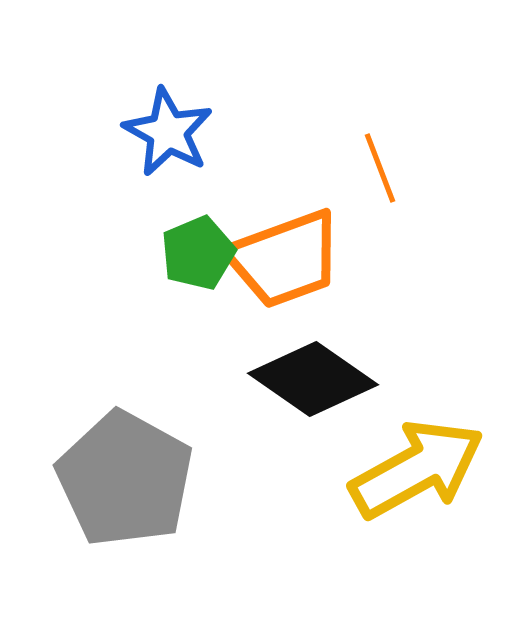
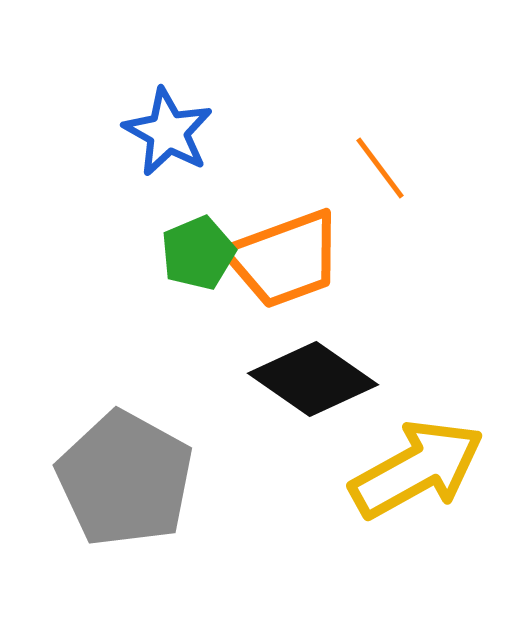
orange line: rotated 16 degrees counterclockwise
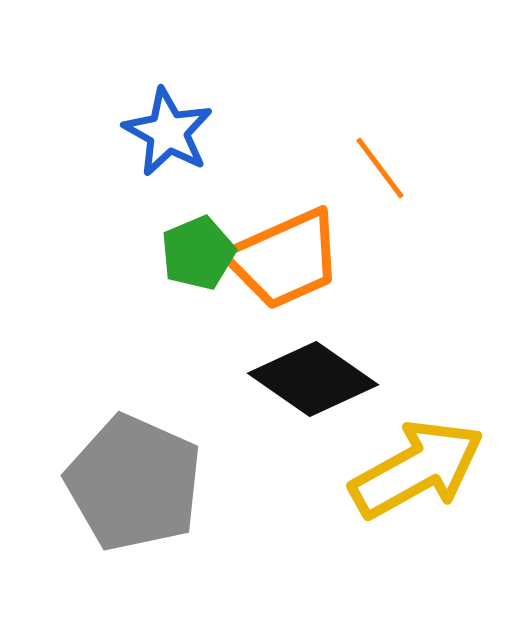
orange trapezoid: rotated 4 degrees counterclockwise
gray pentagon: moved 9 px right, 4 px down; rotated 5 degrees counterclockwise
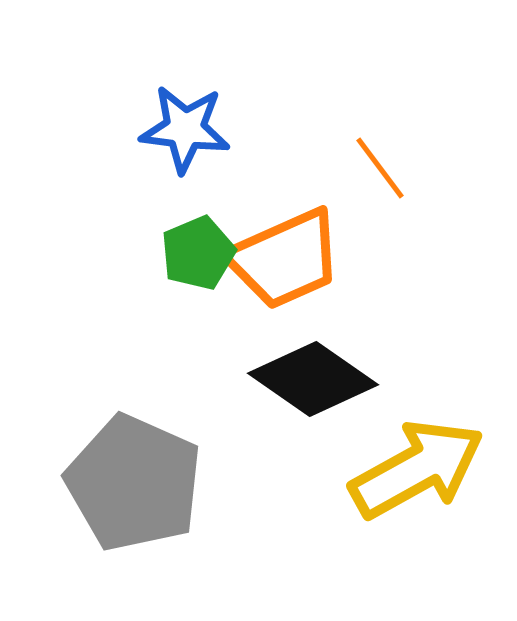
blue star: moved 17 px right, 3 px up; rotated 22 degrees counterclockwise
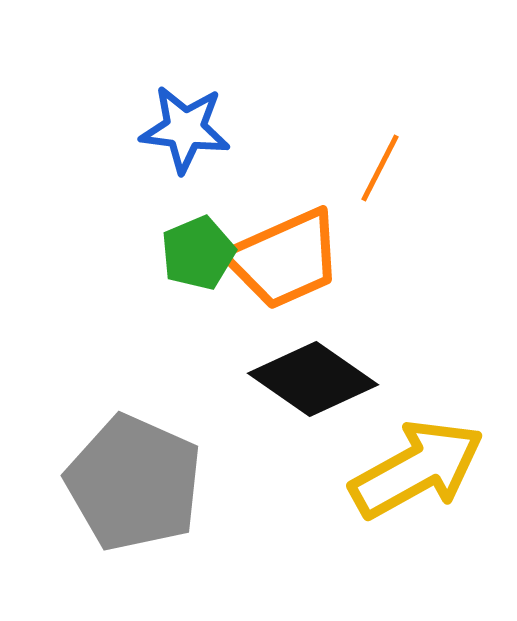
orange line: rotated 64 degrees clockwise
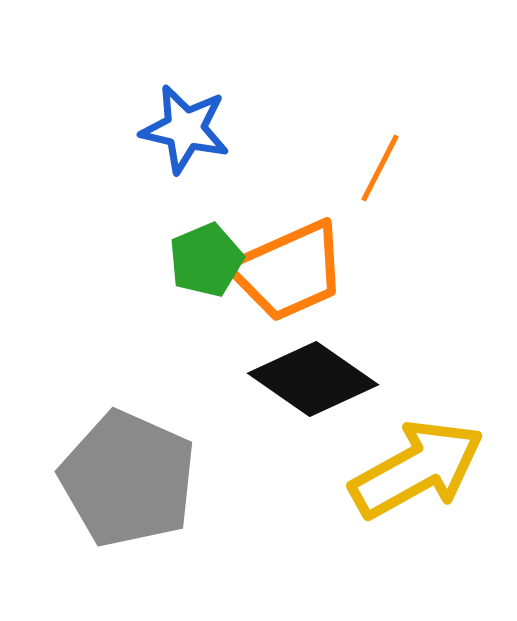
blue star: rotated 6 degrees clockwise
green pentagon: moved 8 px right, 7 px down
orange trapezoid: moved 4 px right, 12 px down
gray pentagon: moved 6 px left, 4 px up
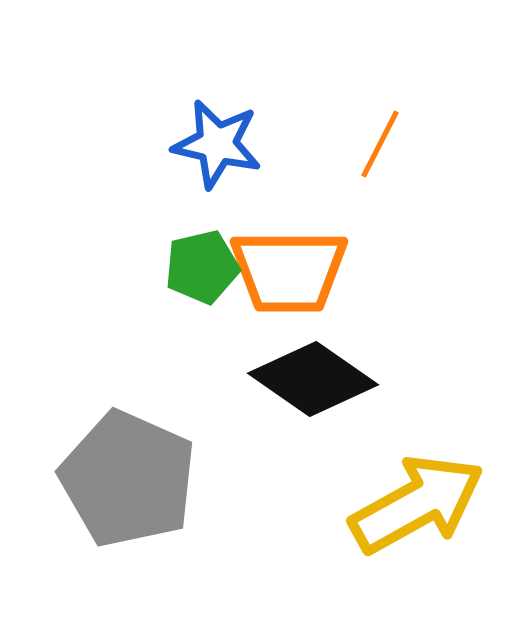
blue star: moved 32 px right, 15 px down
orange line: moved 24 px up
green pentagon: moved 4 px left, 7 px down; rotated 10 degrees clockwise
orange trapezoid: rotated 24 degrees clockwise
yellow arrow: moved 35 px down
